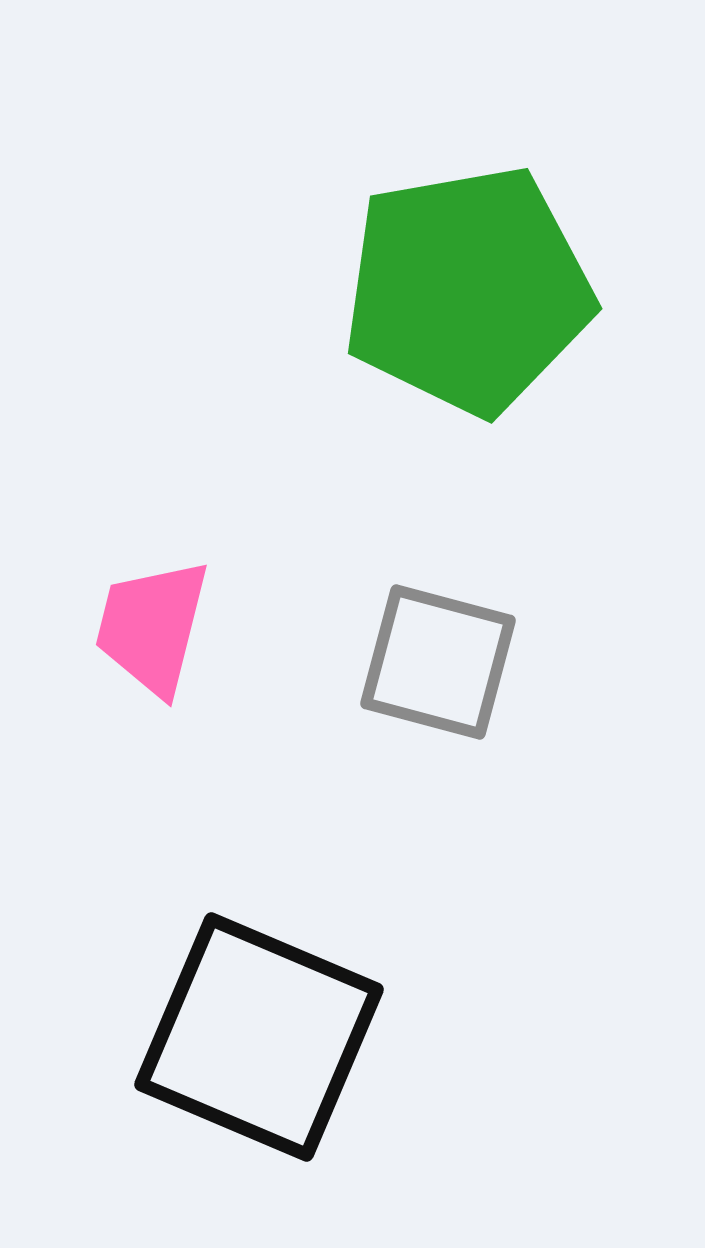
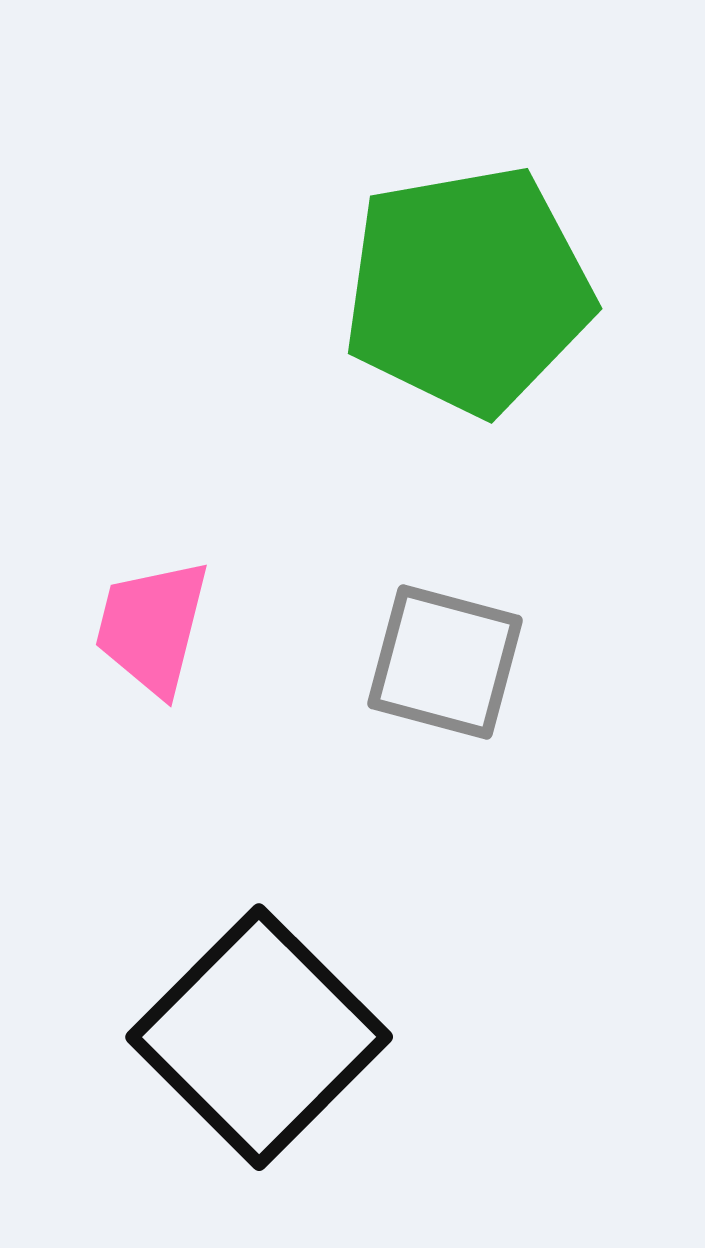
gray square: moved 7 px right
black square: rotated 22 degrees clockwise
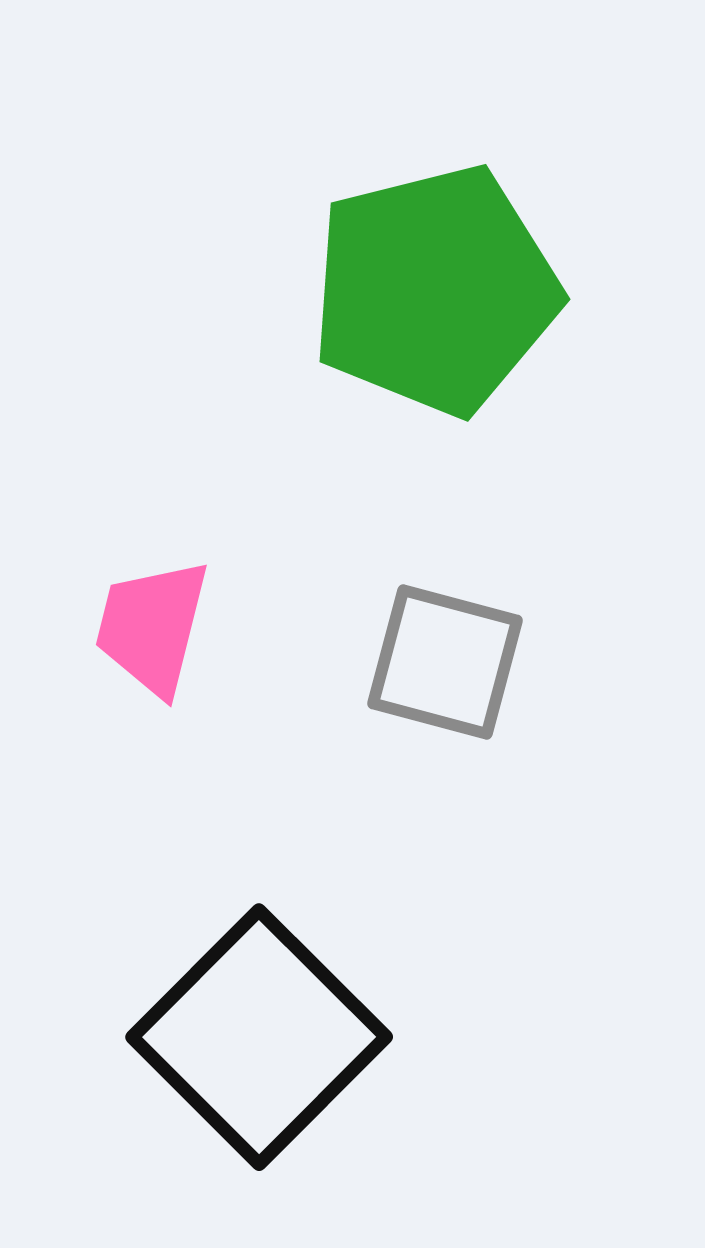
green pentagon: moved 33 px left; rotated 4 degrees counterclockwise
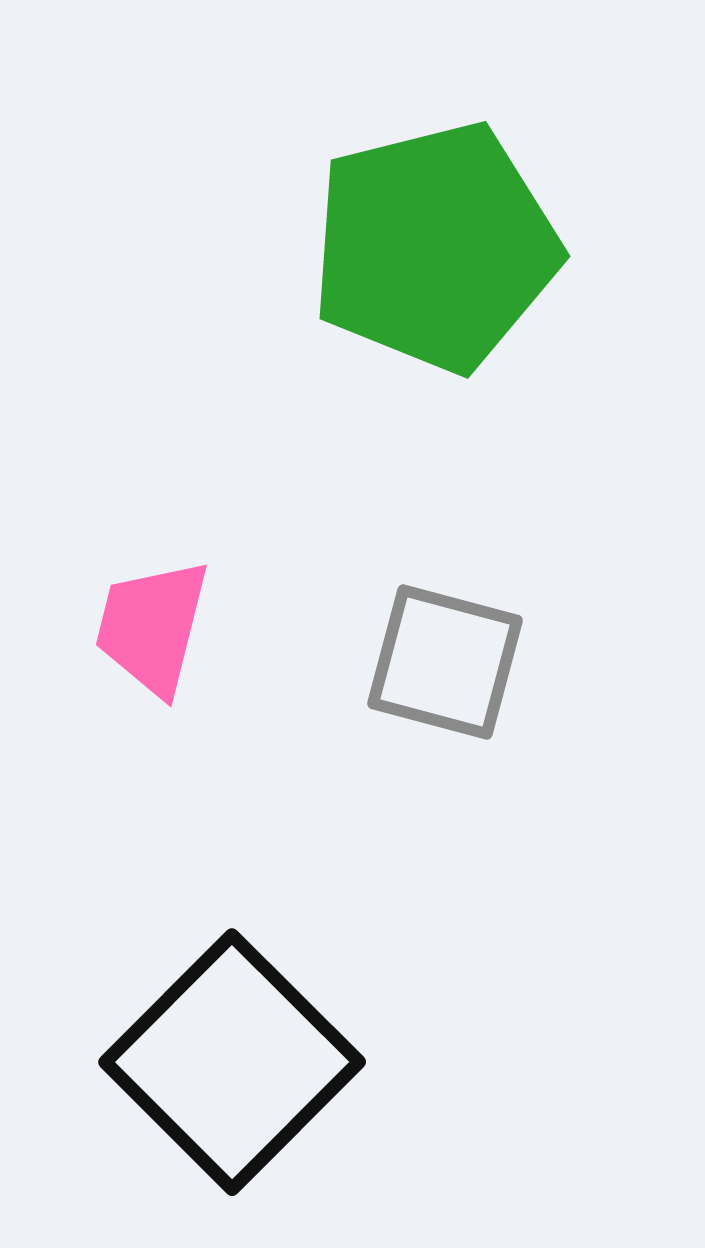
green pentagon: moved 43 px up
black square: moved 27 px left, 25 px down
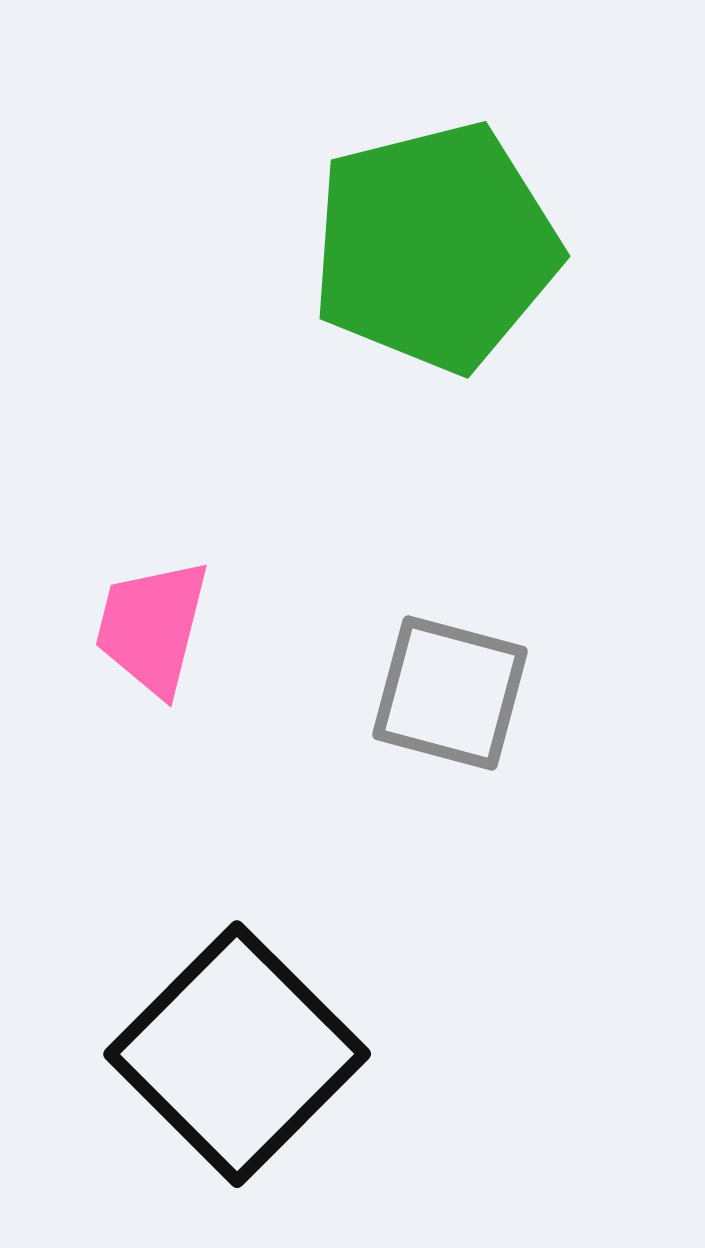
gray square: moved 5 px right, 31 px down
black square: moved 5 px right, 8 px up
